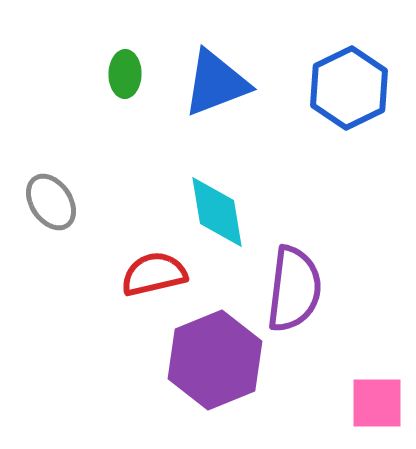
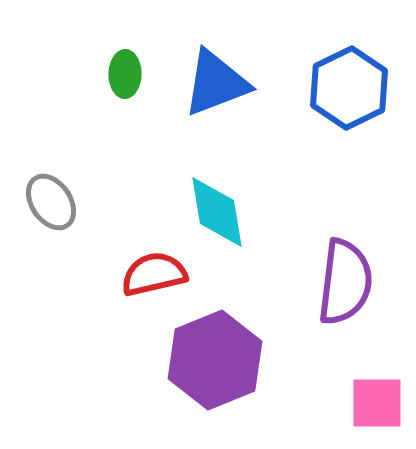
purple semicircle: moved 51 px right, 7 px up
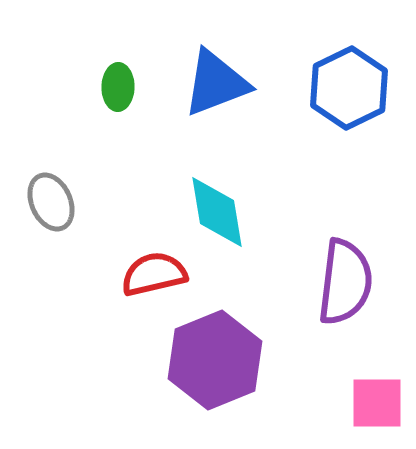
green ellipse: moved 7 px left, 13 px down
gray ellipse: rotated 10 degrees clockwise
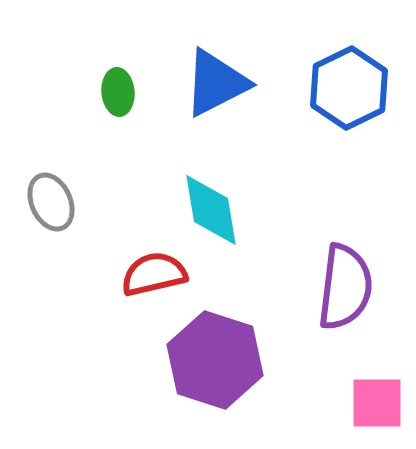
blue triangle: rotated 6 degrees counterclockwise
green ellipse: moved 5 px down; rotated 6 degrees counterclockwise
cyan diamond: moved 6 px left, 2 px up
purple semicircle: moved 5 px down
purple hexagon: rotated 20 degrees counterclockwise
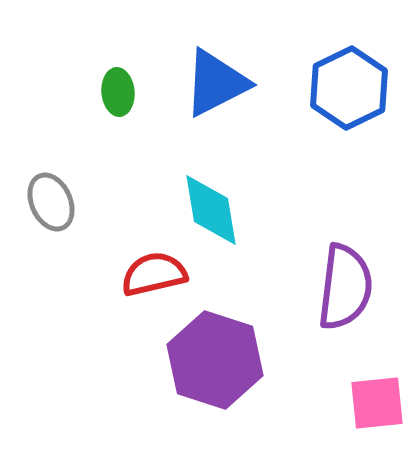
pink square: rotated 6 degrees counterclockwise
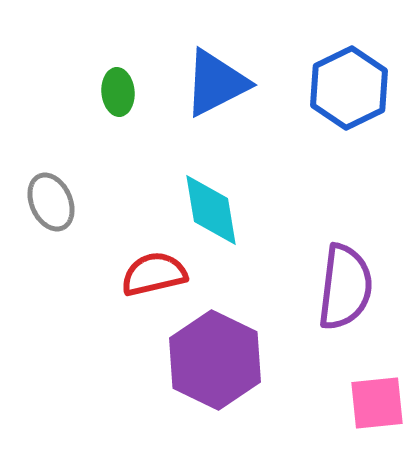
purple hexagon: rotated 8 degrees clockwise
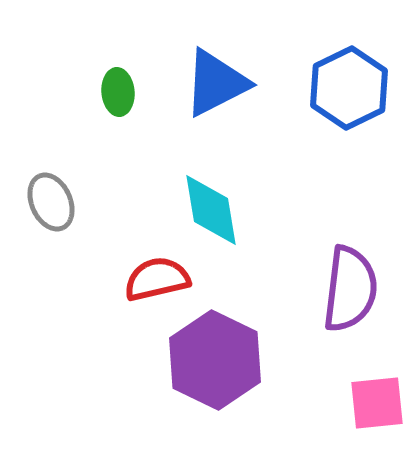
red semicircle: moved 3 px right, 5 px down
purple semicircle: moved 5 px right, 2 px down
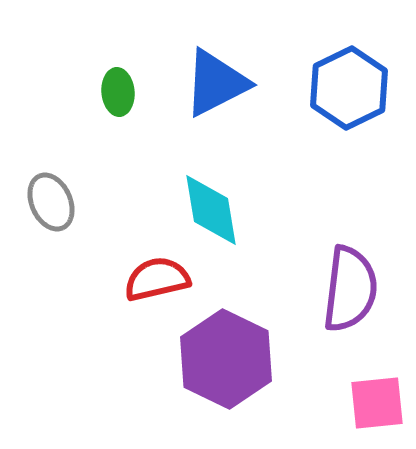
purple hexagon: moved 11 px right, 1 px up
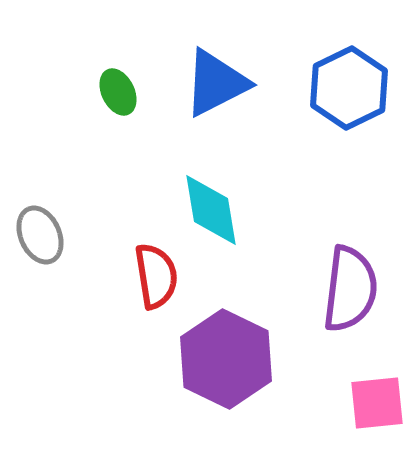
green ellipse: rotated 21 degrees counterclockwise
gray ellipse: moved 11 px left, 33 px down
red semicircle: moved 1 px left, 3 px up; rotated 94 degrees clockwise
